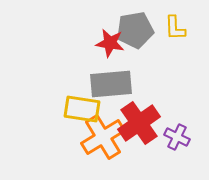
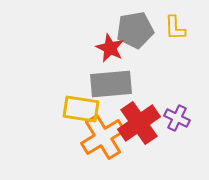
red star: moved 5 px down; rotated 16 degrees clockwise
yellow rectangle: moved 1 px left
purple cross: moved 19 px up
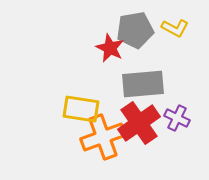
yellow L-shape: rotated 60 degrees counterclockwise
gray rectangle: moved 32 px right
orange cross: rotated 12 degrees clockwise
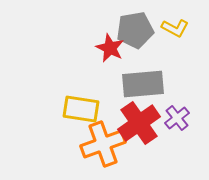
purple cross: rotated 25 degrees clockwise
orange cross: moved 7 px down
